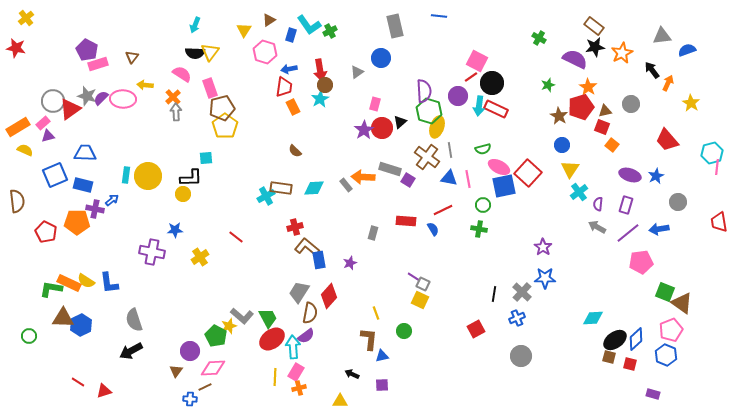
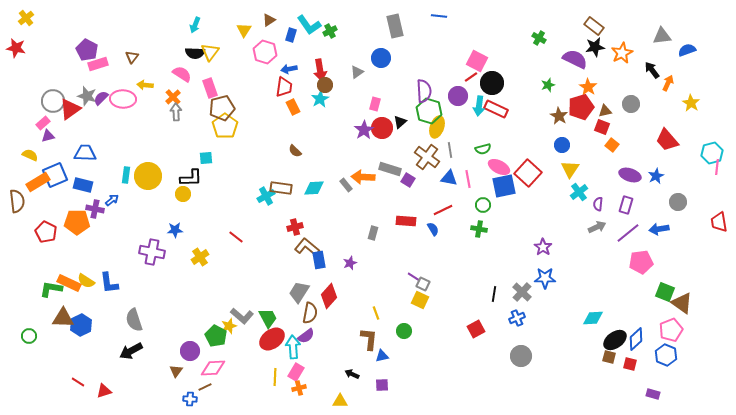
orange rectangle at (18, 127): moved 20 px right, 55 px down
yellow semicircle at (25, 150): moved 5 px right, 5 px down
gray arrow at (597, 227): rotated 126 degrees clockwise
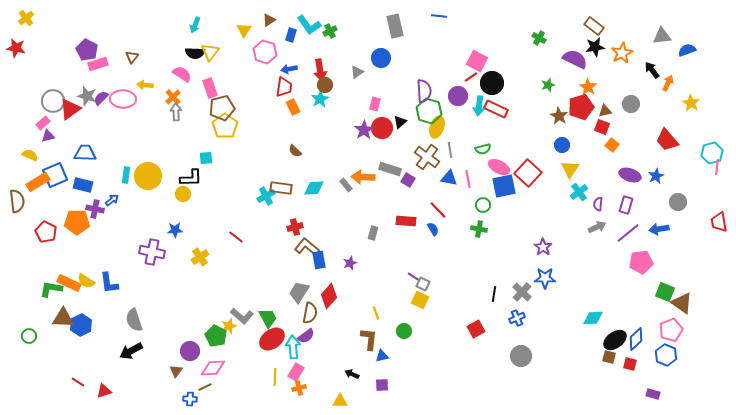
red line at (443, 210): moved 5 px left; rotated 72 degrees clockwise
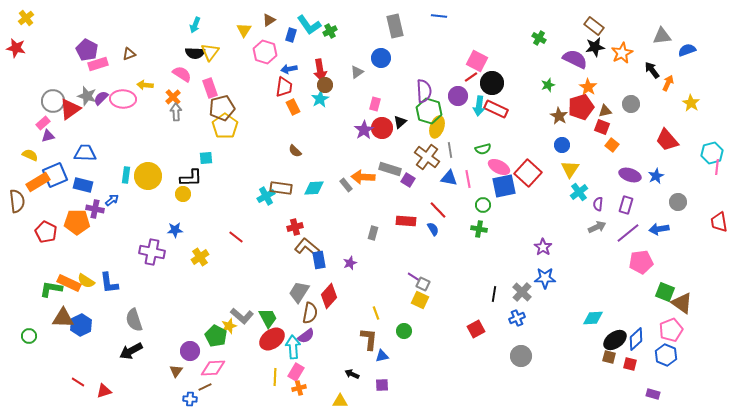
brown triangle at (132, 57): moved 3 px left, 3 px up; rotated 32 degrees clockwise
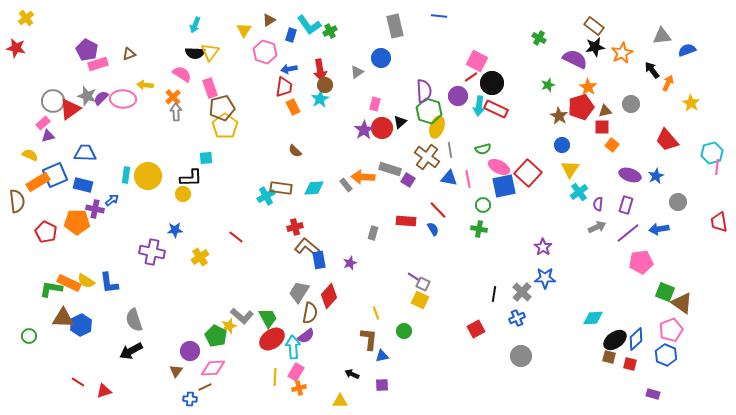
red square at (602, 127): rotated 21 degrees counterclockwise
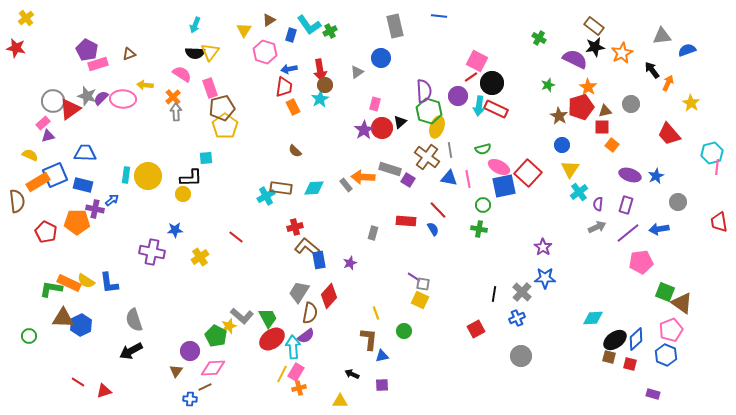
red trapezoid at (667, 140): moved 2 px right, 6 px up
gray square at (423, 284): rotated 16 degrees counterclockwise
yellow line at (275, 377): moved 7 px right, 3 px up; rotated 24 degrees clockwise
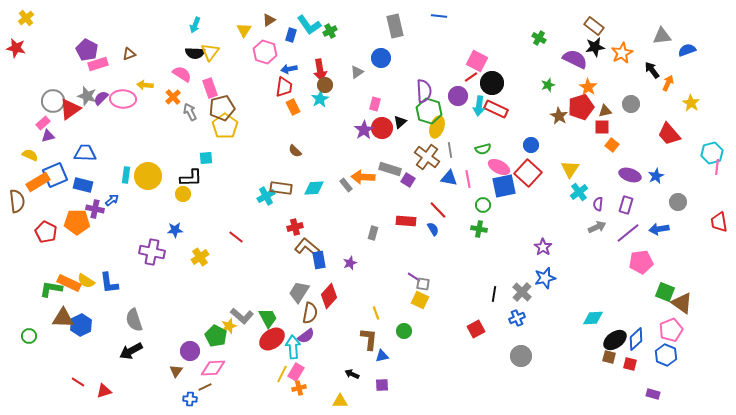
gray arrow at (176, 112): moved 14 px right; rotated 24 degrees counterclockwise
blue circle at (562, 145): moved 31 px left
blue star at (545, 278): rotated 15 degrees counterclockwise
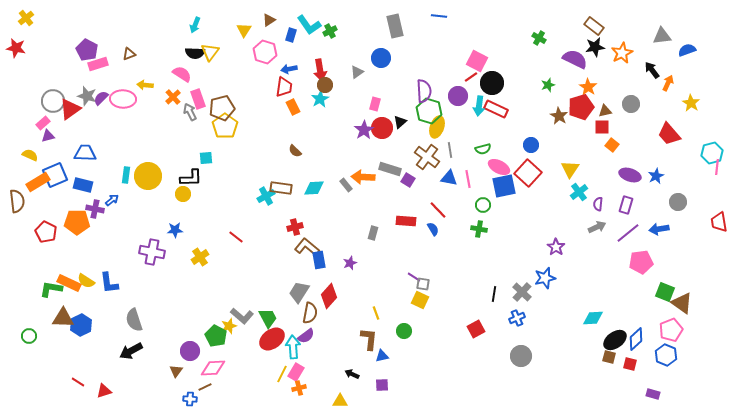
pink rectangle at (210, 88): moved 12 px left, 11 px down
purple star at (543, 247): moved 13 px right
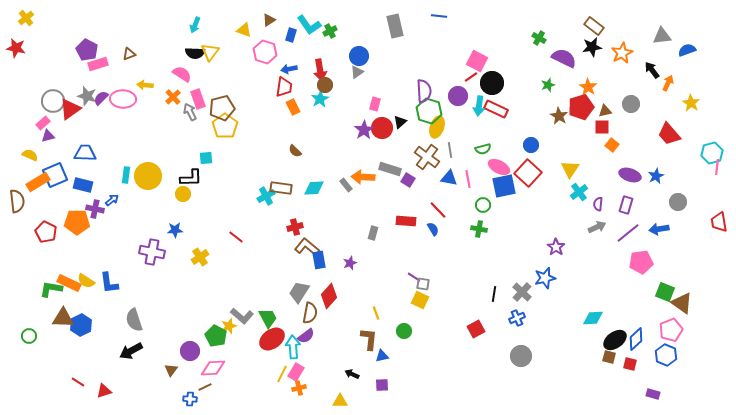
yellow triangle at (244, 30): rotated 42 degrees counterclockwise
black star at (595, 47): moved 3 px left
blue circle at (381, 58): moved 22 px left, 2 px up
purple semicircle at (575, 59): moved 11 px left, 1 px up
brown triangle at (176, 371): moved 5 px left, 1 px up
